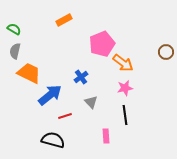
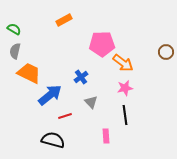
pink pentagon: rotated 20 degrees clockwise
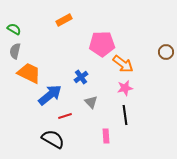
orange arrow: moved 1 px down
black semicircle: moved 1 px up; rotated 15 degrees clockwise
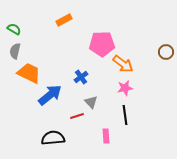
red line: moved 12 px right
black semicircle: moved 1 px up; rotated 35 degrees counterclockwise
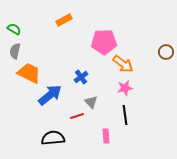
pink pentagon: moved 2 px right, 2 px up
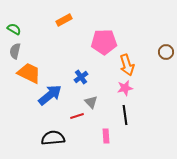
orange arrow: moved 4 px right, 1 px down; rotated 35 degrees clockwise
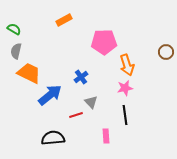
gray semicircle: moved 1 px right
red line: moved 1 px left, 1 px up
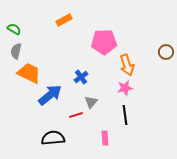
gray triangle: rotated 24 degrees clockwise
pink rectangle: moved 1 px left, 2 px down
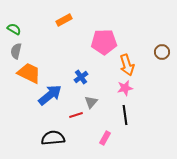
brown circle: moved 4 px left
pink rectangle: rotated 32 degrees clockwise
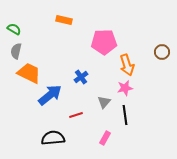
orange rectangle: rotated 42 degrees clockwise
gray triangle: moved 13 px right
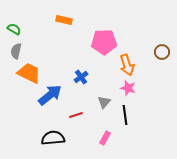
pink star: moved 3 px right; rotated 28 degrees clockwise
